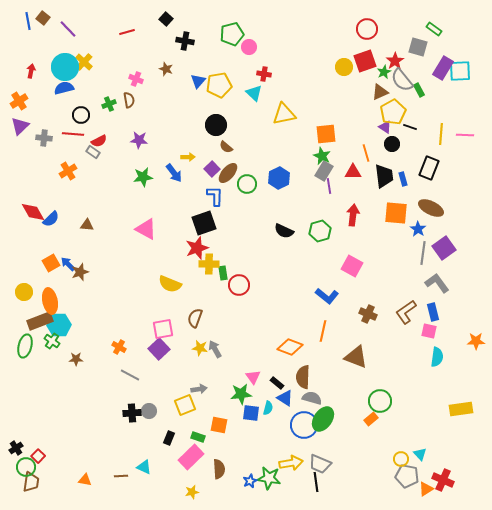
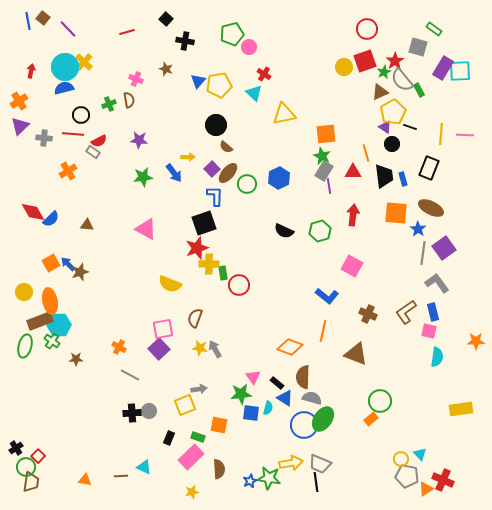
red cross at (264, 74): rotated 24 degrees clockwise
brown triangle at (356, 357): moved 3 px up
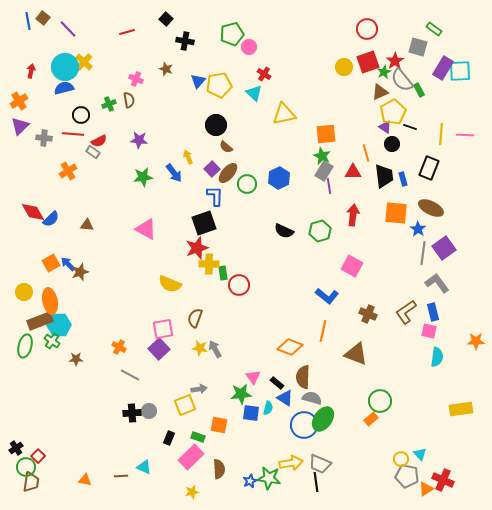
red square at (365, 61): moved 3 px right, 1 px down
yellow arrow at (188, 157): rotated 112 degrees counterclockwise
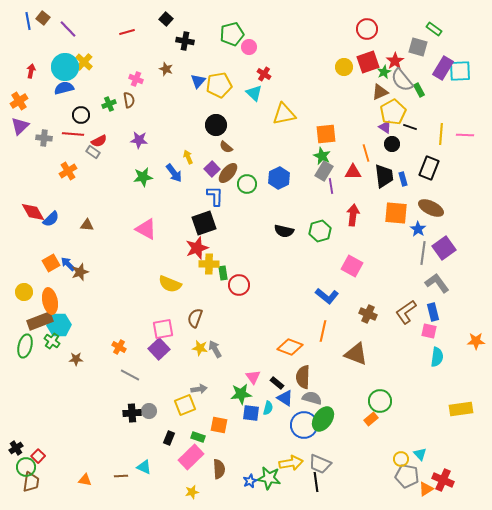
purple line at (329, 186): moved 2 px right
black semicircle at (284, 231): rotated 12 degrees counterclockwise
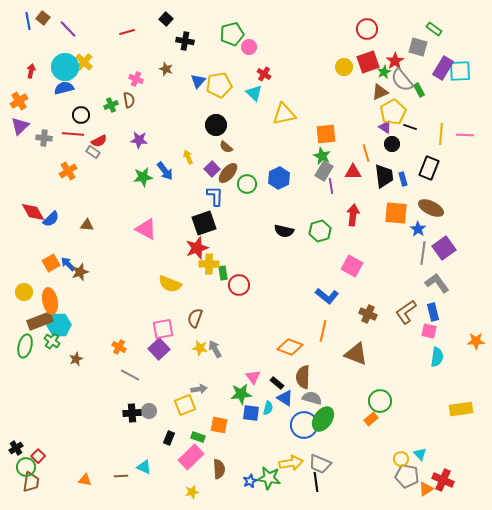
green cross at (109, 104): moved 2 px right, 1 px down
blue arrow at (174, 173): moved 9 px left, 2 px up
brown star at (76, 359): rotated 24 degrees counterclockwise
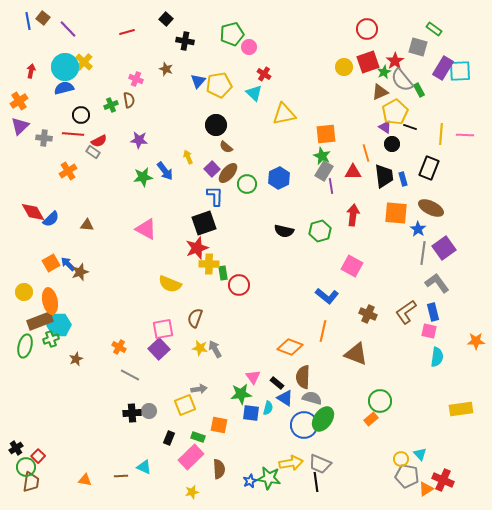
yellow pentagon at (393, 112): moved 2 px right
green cross at (52, 341): moved 1 px left, 2 px up; rotated 35 degrees clockwise
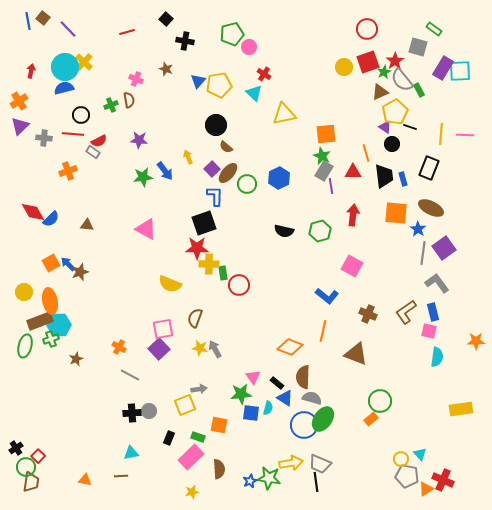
orange cross at (68, 171): rotated 12 degrees clockwise
red star at (197, 248): rotated 20 degrees clockwise
cyan triangle at (144, 467): moved 13 px left, 14 px up; rotated 35 degrees counterclockwise
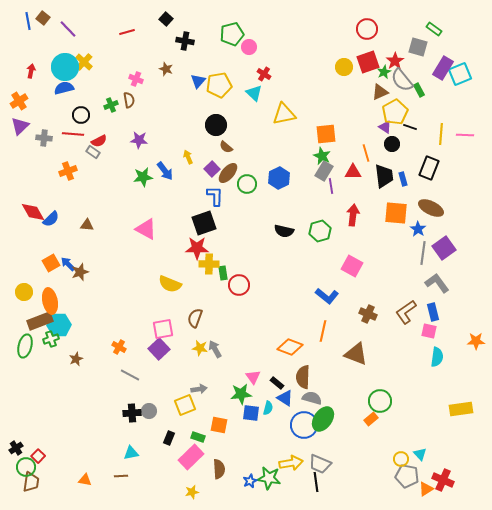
cyan square at (460, 71): moved 3 px down; rotated 20 degrees counterclockwise
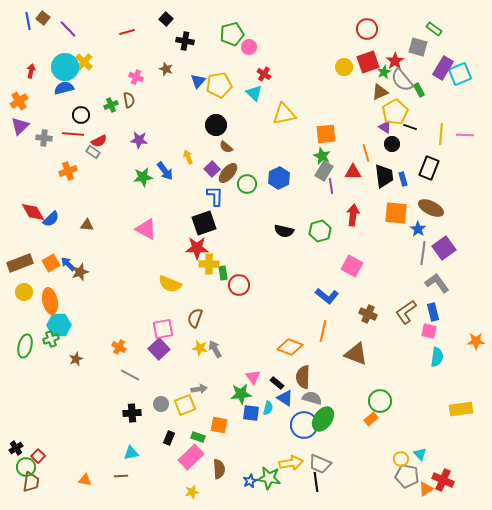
pink cross at (136, 79): moved 2 px up
brown rectangle at (40, 321): moved 20 px left, 58 px up
gray circle at (149, 411): moved 12 px right, 7 px up
